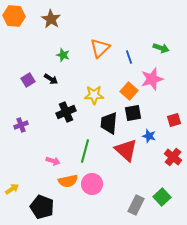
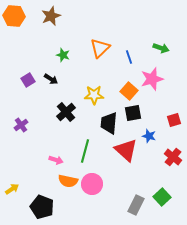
brown star: moved 3 px up; rotated 18 degrees clockwise
black cross: rotated 18 degrees counterclockwise
purple cross: rotated 16 degrees counterclockwise
pink arrow: moved 3 px right, 1 px up
orange semicircle: rotated 24 degrees clockwise
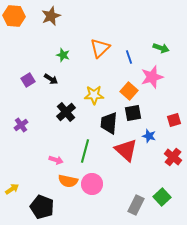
pink star: moved 2 px up
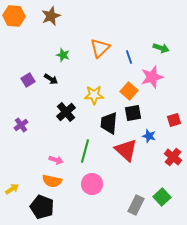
orange semicircle: moved 16 px left
